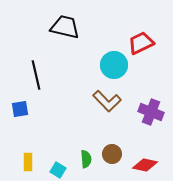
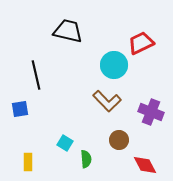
black trapezoid: moved 3 px right, 4 px down
brown circle: moved 7 px right, 14 px up
red diamond: rotated 50 degrees clockwise
cyan square: moved 7 px right, 27 px up
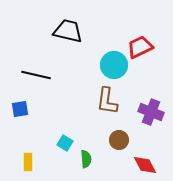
red trapezoid: moved 1 px left, 4 px down
black line: rotated 64 degrees counterclockwise
brown L-shape: rotated 52 degrees clockwise
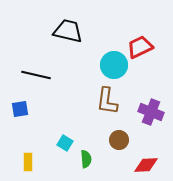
red diamond: moved 1 px right; rotated 65 degrees counterclockwise
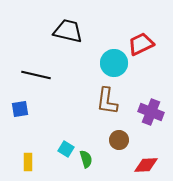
red trapezoid: moved 1 px right, 3 px up
cyan circle: moved 2 px up
cyan square: moved 1 px right, 6 px down
green semicircle: rotated 12 degrees counterclockwise
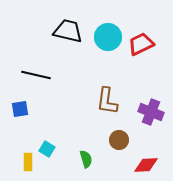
cyan circle: moved 6 px left, 26 px up
cyan square: moved 19 px left
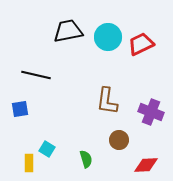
black trapezoid: rotated 24 degrees counterclockwise
yellow rectangle: moved 1 px right, 1 px down
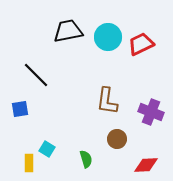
black line: rotated 32 degrees clockwise
brown circle: moved 2 px left, 1 px up
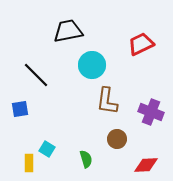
cyan circle: moved 16 px left, 28 px down
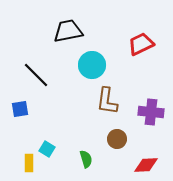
purple cross: rotated 15 degrees counterclockwise
